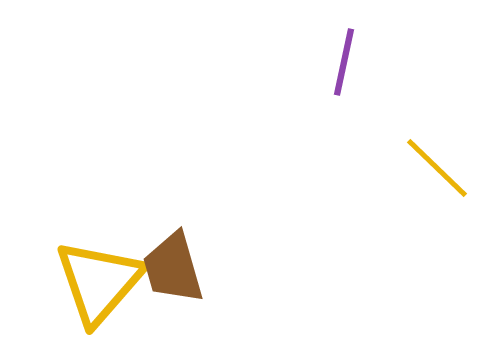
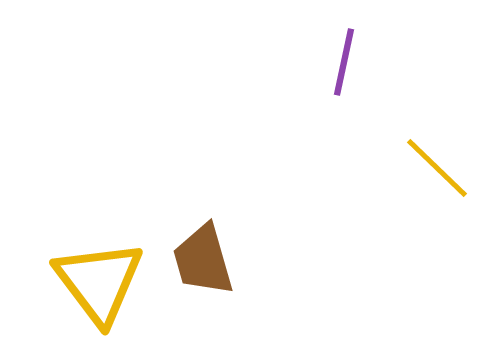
brown trapezoid: moved 30 px right, 8 px up
yellow triangle: rotated 18 degrees counterclockwise
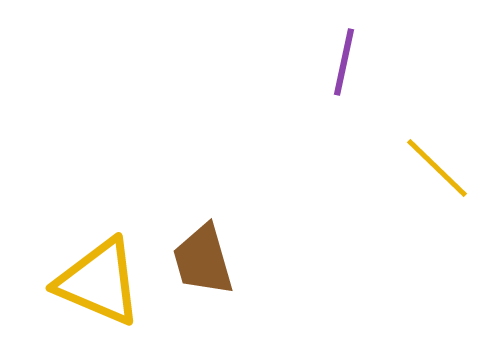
yellow triangle: rotated 30 degrees counterclockwise
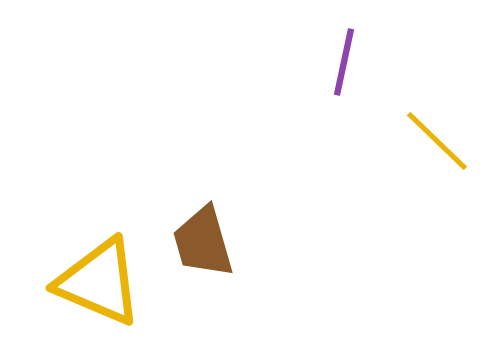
yellow line: moved 27 px up
brown trapezoid: moved 18 px up
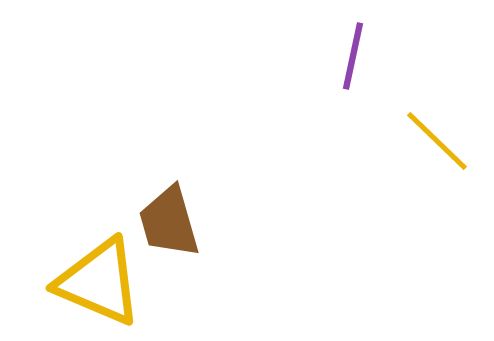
purple line: moved 9 px right, 6 px up
brown trapezoid: moved 34 px left, 20 px up
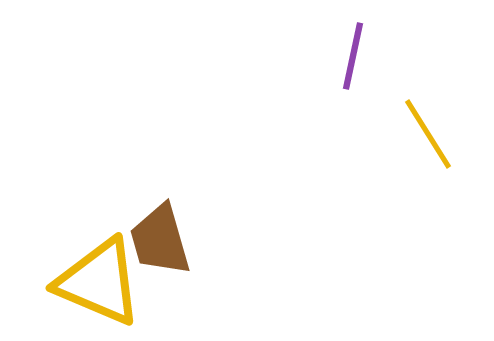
yellow line: moved 9 px left, 7 px up; rotated 14 degrees clockwise
brown trapezoid: moved 9 px left, 18 px down
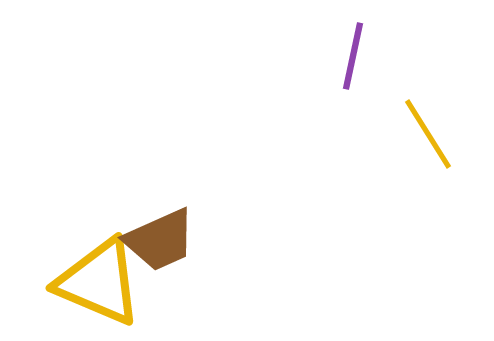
brown trapezoid: rotated 98 degrees counterclockwise
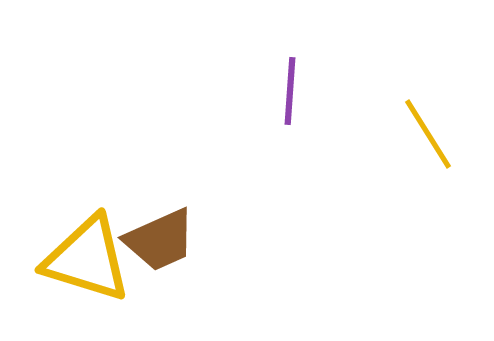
purple line: moved 63 px left, 35 px down; rotated 8 degrees counterclockwise
yellow triangle: moved 12 px left, 23 px up; rotated 6 degrees counterclockwise
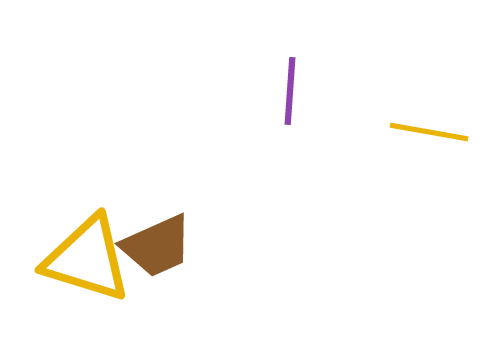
yellow line: moved 1 px right, 2 px up; rotated 48 degrees counterclockwise
brown trapezoid: moved 3 px left, 6 px down
